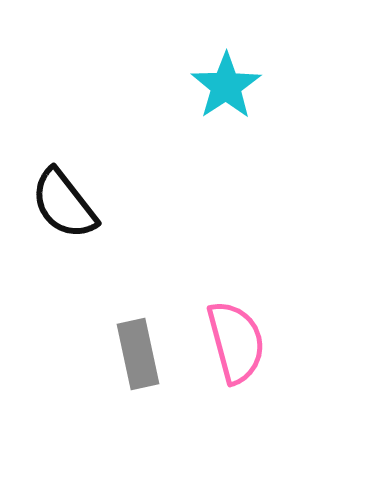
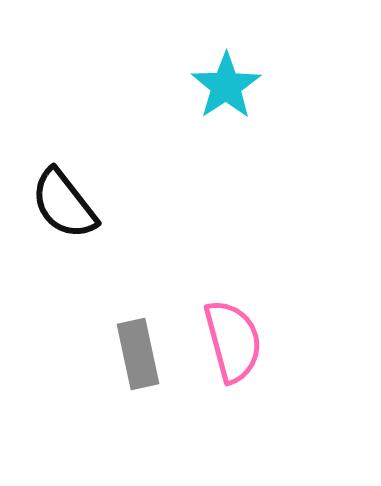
pink semicircle: moved 3 px left, 1 px up
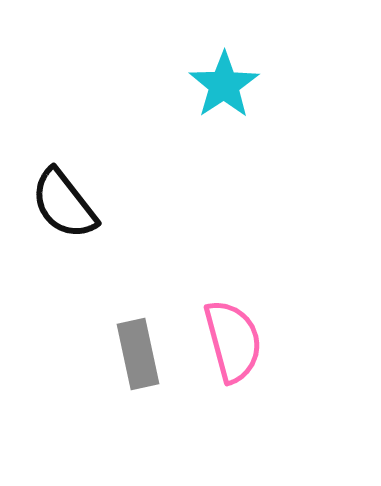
cyan star: moved 2 px left, 1 px up
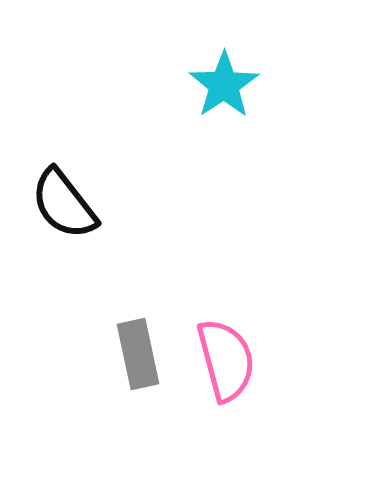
pink semicircle: moved 7 px left, 19 px down
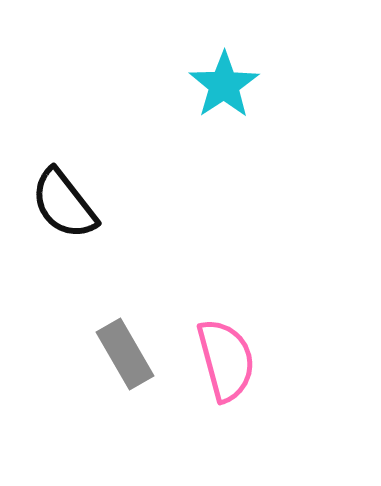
gray rectangle: moved 13 px left; rotated 18 degrees counterclockwise
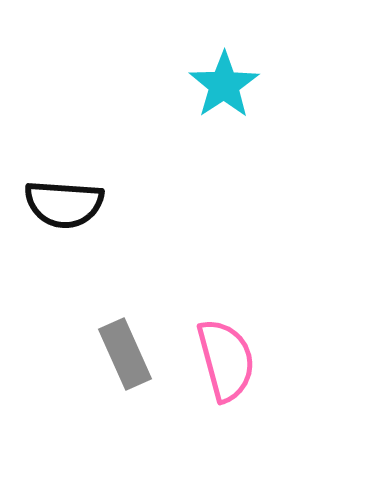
black semicircle: rotated 48 degrees counterclockwise
gray rectangle: rotated 6 degrees clockwise
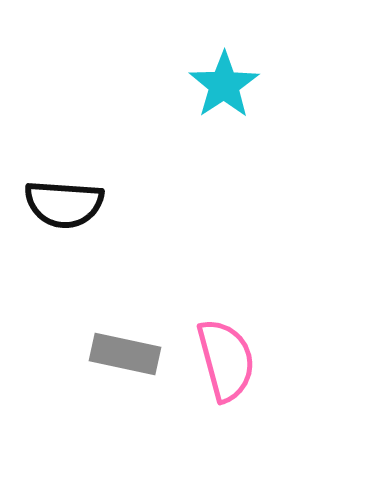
gray rectangle: rotated 54 degrees counterclockwise
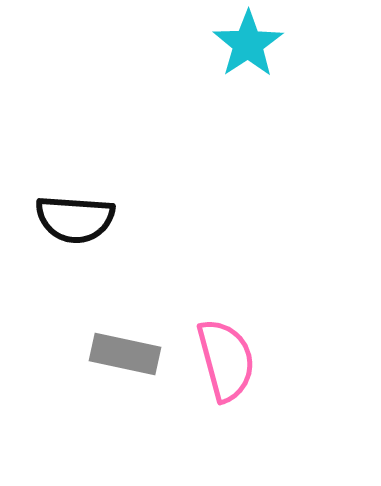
cyan star: moved 24 px right, 41 px up
black semicircle: moved 11 px right, 15 px down
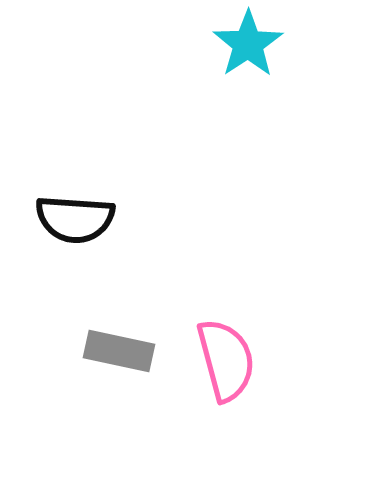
gray rectangle: moved 6 px left, 3 px up
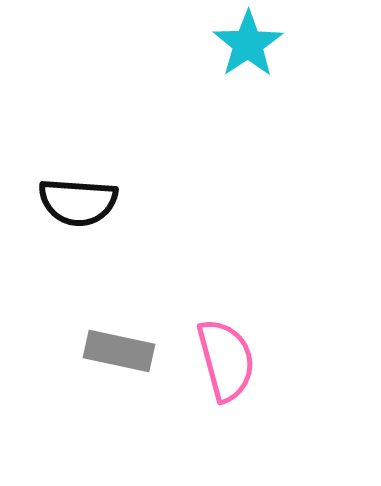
black semicircle: moved 3 px right, 17 px up
